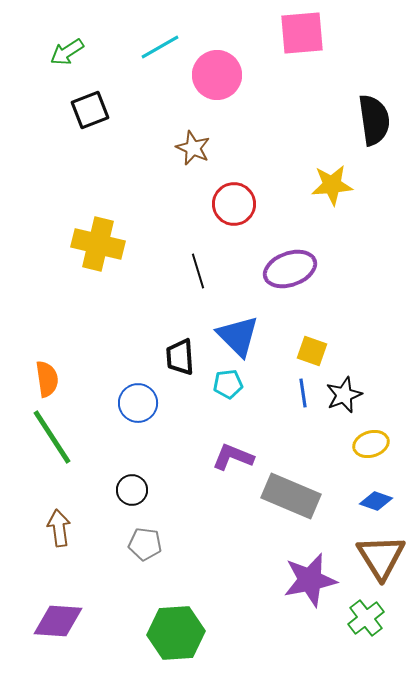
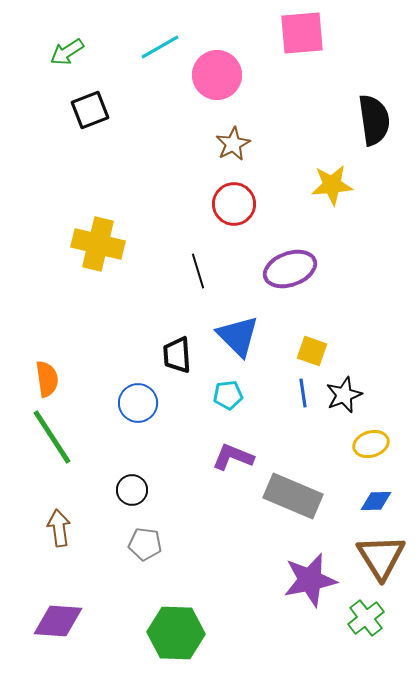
brown star: moved 40 px right, 4 px up; rotated 20 degrees clockwise
black trapezoid: moved 3 px left, 2 px up
cyan pentagon: moved 11 px down
gray rectangle: moved 2 px right
blue diamond: rotated 20 degrees counterclockwise
green hexagon: rotated 6 degrees clockwise
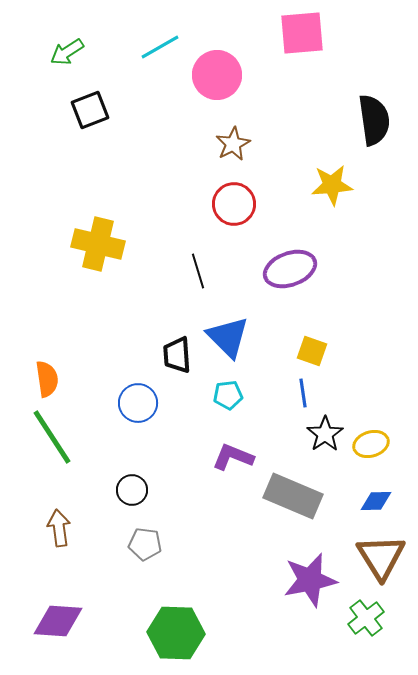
blue triangle: moved 10 px left, 1 px down
black star: moved 19 px left, 39 px down; rotated 12 degrees counterclockwise
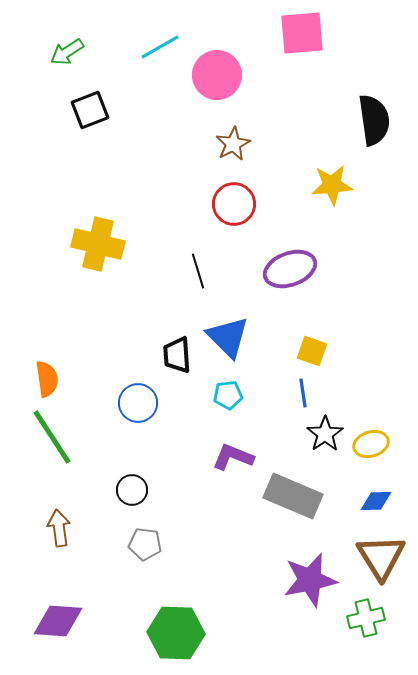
green cross: rotated 24 degrees clockwise
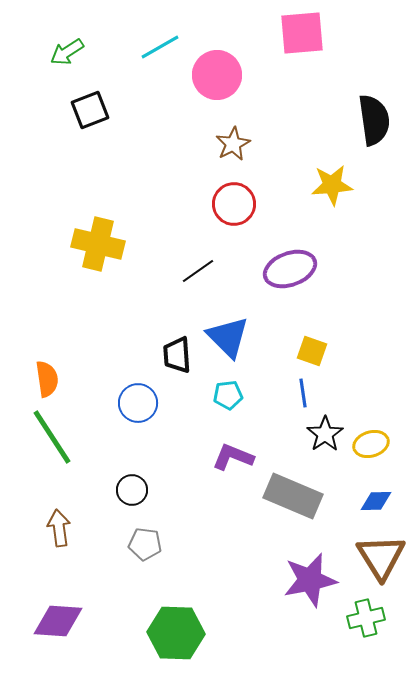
black line: rotated 72 degrees clockwise
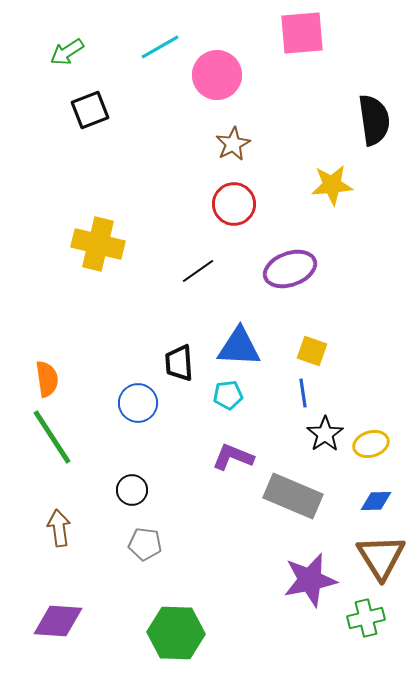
blue triangle: moved 11 px right, 10 px down; rotated 42 degrees counterclockwise
black trapezoid: moved 2 px right, 8 px down
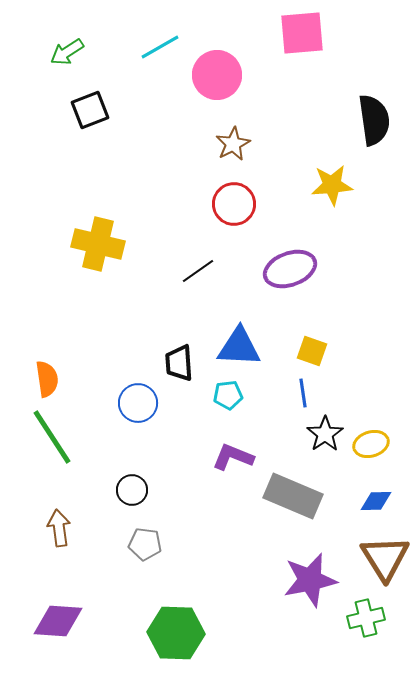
brown triangle: moved 4 px right, 1 px down
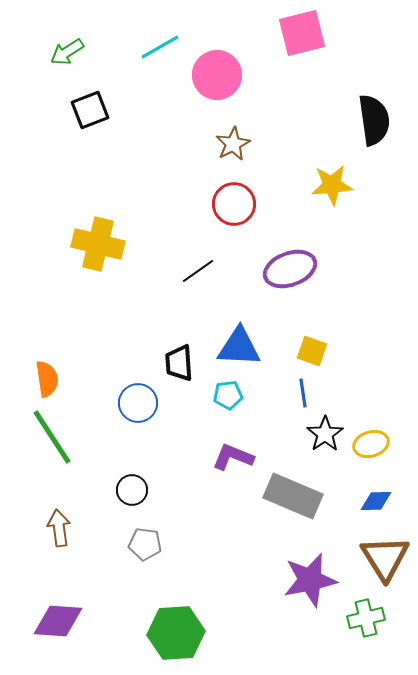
pink square: rotated 9 degrees counterclockwise
green hexagon: rotated 6 degrees counterclockwise
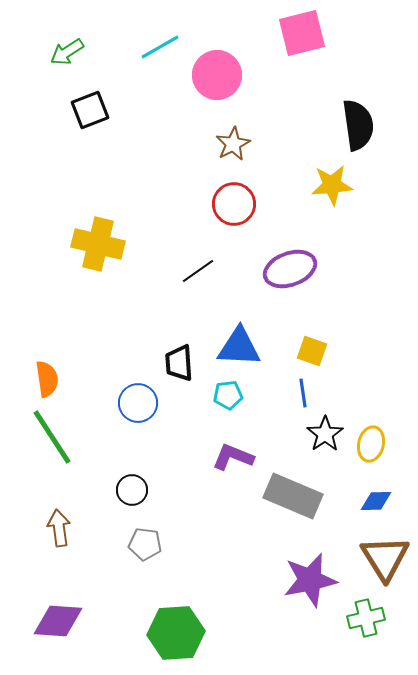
black semicircle: moved 16 px left, 5 px down
yellow ellipse: rotated 60 degrees counterclockwise
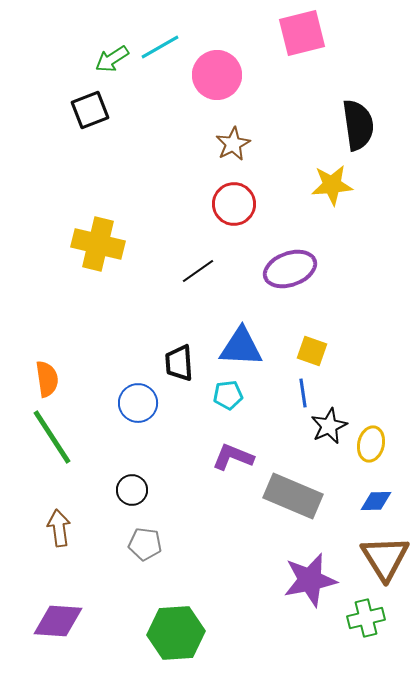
green arrow: moved 45 px right, 7 px down
blue triangle: moved 2 px right
black star: moved 4 px right, 8 px up; rotated 9 degrees clockwise
